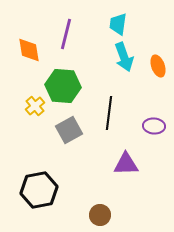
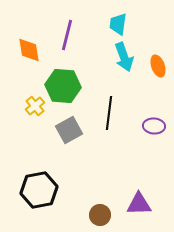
purple line: moved 1 px right, 1 px down
purple triangle: moved 13 px right, 40 px down
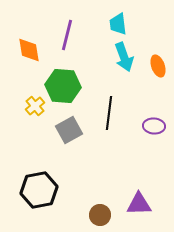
cyan trapezoid: rotated 15 degrees counterclockwise
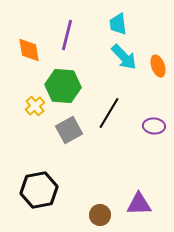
cyan arrow: rotated 24 degrees counterclockwise
black line: rotated 24 degrees clockwise
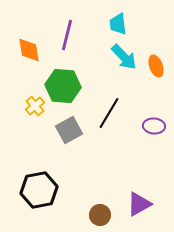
orange ellipse: moved 2 px left
purple triangle: rotated 28 degrees counterclockwise
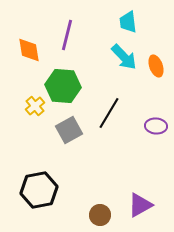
cyan trapezoid: moved 10 px right, 2 px up
purple ellipse: moved 2 px right
purple triangle: moved 1 px right, 1 px down
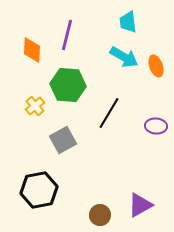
orange diamond: moved 3 px right; rotated 12 degrees clockwise
cyan arrow: rotated 16 degrees counterclockwise
green hexagon: moved 5 px right, 1 px up
gray square: moved 6 px left, 10 px down
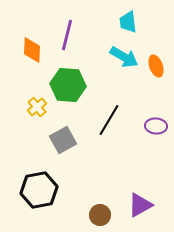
yellow cross: moved 2 px right, 1 px down
black line: moved 7 px down
